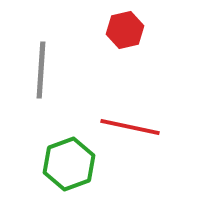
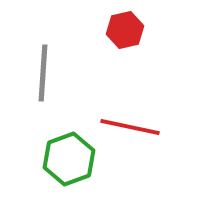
gray line: moved 2 px right, 3 px down
green hexagon: moved 5 px up
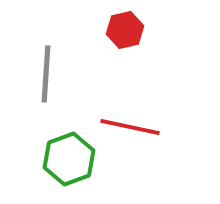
gray line: moved 3 px right, 1 px down
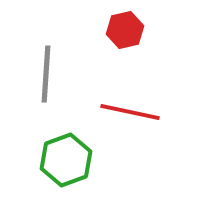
red line: moved 15 px up
green hexagon: moved 3 px left, 1 px down
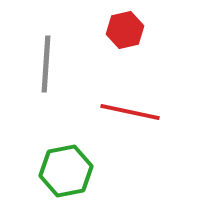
gray line: moved 10 px up
green hexagon: moved 11 px down; rotated 9 degrees clockwise
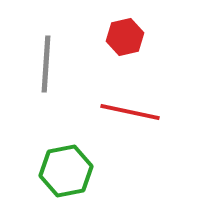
red hexagon: moved 7 px down
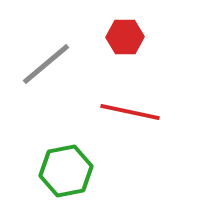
red hexagon: rotated 12 degrees clockwise
gray line: rotated 46 degrees clockwise
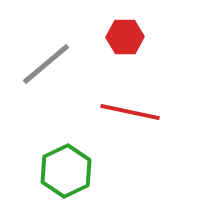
green hexagon: rotated 15 degrees counterclockwise
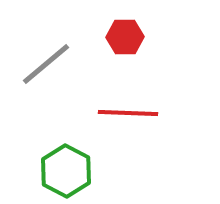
red line: moved 2 px left, 1 px down; rotated 10 degrees counterclockwise
green hexagon: rotated 6 degrees counterclockwise
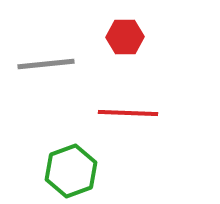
gray line: rotated 34 degrees clockwise
green hexagon: moved 5 px right; rotated 12 degrees clockwise
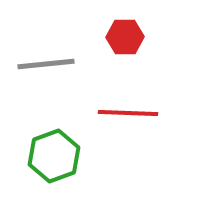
green hexagon: moved 17 px left, 15 px up
